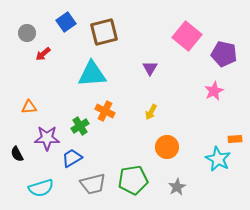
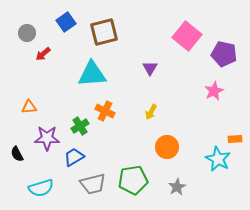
blue trapezoid: moved 2 px right, 1 px up
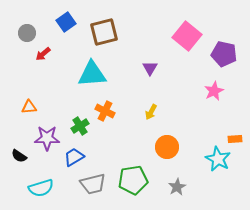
black semicircle: moved 2 px right, 2 px down; rotated 28 degrees counterclockwise
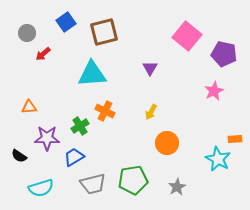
orange circle: moved 4 px up
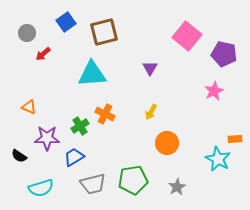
orange triangle: rotated 28 degrees clockwise
orange cross: moved 3 px down
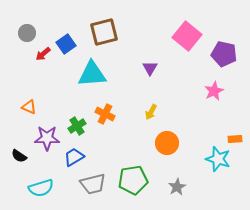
blue square: moved 22 px down
green cross: moved 3 px left
cyan star: rotated 10 degrees counterclockwise
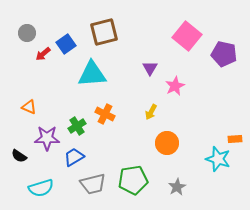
pink star: moved 39 px left, 5 px up
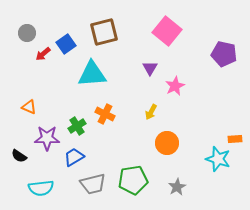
pink square: moved 20 px left, 5 px up
cyan semicircle: rotated 10 degrees clockwise
